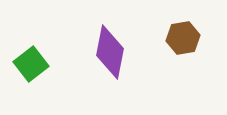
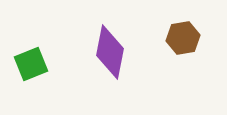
green square: rotated 16 degrees clockwise
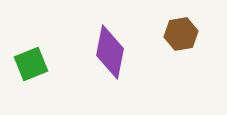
brown hexagon: moved 2 px left, 4 px up
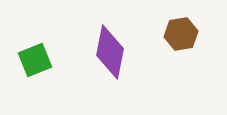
green square: moved 4 px right, 4 px up
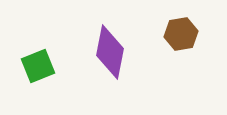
green square: moved 3 px right, 6 px down
